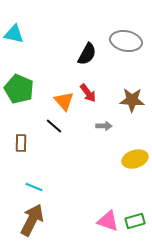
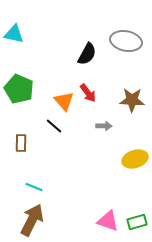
green rectangle: moved 2 px right, 1 px down
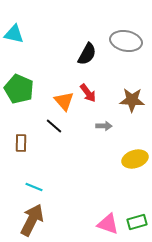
pink triangle: moved 3 px down
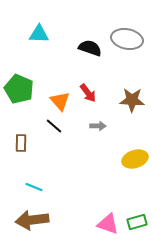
cyan triangle: moved 25 px right; rotated 10 degrees counterclockwise
gray ellipse: moved 1 px right, 2 px up
black semicircle: moved 3 px right, 6 px up; rotated 100 degrees counterclockwise
orange triangle: moved 4 px left
gray arrow: moved 6 px left
brown arrow: rotated 124 degrees counterclockwise
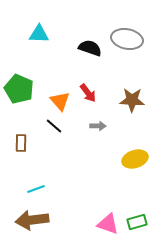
cyan line: moved 2 px right, 2 px down; rotated 42 degrees counterclockwise
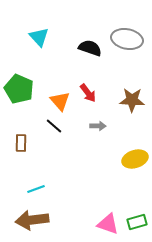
cyan triangle: moved 3 px down; rotated 45 degrees clockwise
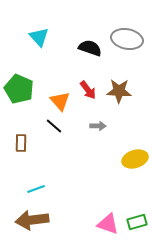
red arrow: moved 3 px up
brown star: moved 13 px left, 9 px up
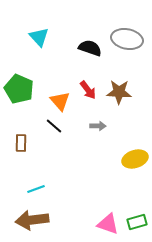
brown star: moved 1 px down
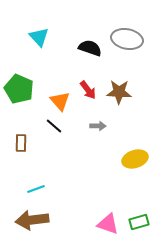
green rectangle: moved 2 px right
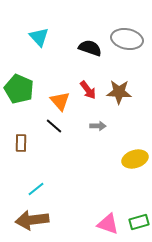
cyan line: rotated 18 degrees counterclockwise
